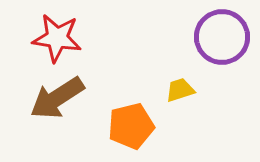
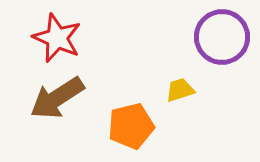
red star: rotated 15 degrees clockwise
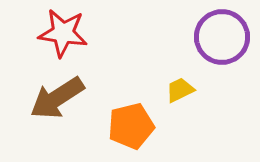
red star: moved 6 px right, 5 px up; rotated 15 degrees counterclockwise
yellow trapezoid: rotated 8 degrees counterclockwise
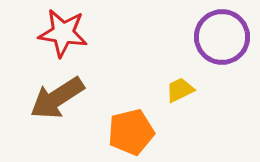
orange pentagon: moved 6 px down
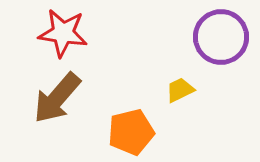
purple circle: moved 1 px left
brown arrow: rotated 16 degrees counterclockwise
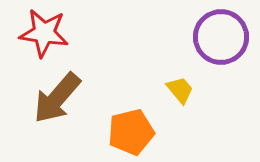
red star: moved 19 px left
yellow trapezoid: rotated 76 degrees clockwise
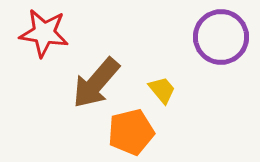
yellow trapezoid: moved 18 px left
brown arrow: moved 39 px right, 15 px up
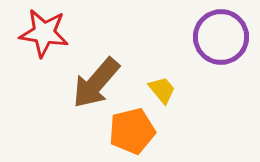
orange pentagon: moved 1 px right, 1 px up
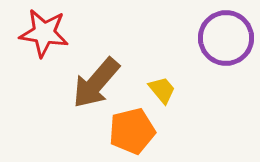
purple circle: moved 5 px right, 1 px down
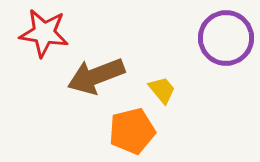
brown arrow: moved 7 px up; rotated 28 degrees clockwise
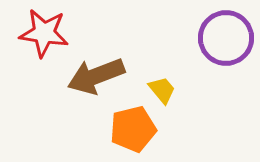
orange pentagon: moved 1 px right, 2 px up
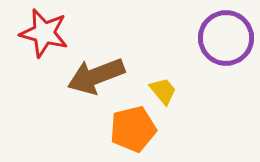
red star: rotated 6 degrees clockwise
yellow trapezoid: moved 1 px right, 1 px down
